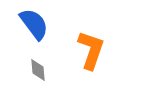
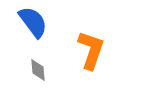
blue semicircle: moved 1 px left, 2 px up
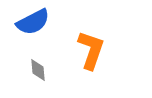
blue semicircle: rotated 100 degrees clockwise
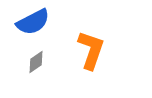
gray diamond: moved 2 px left, 8 px up; rotated 60 degrees clockwise
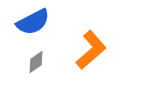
orange L-shape: rotated 30 degrees clockwise
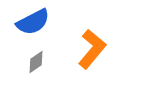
orange L-shape: moved 1 px right, 1 px up; rotated 9 degrees counterclockwise
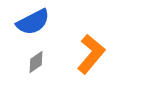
orange L-shape: moved 1 px left, 5 px down
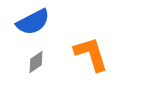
orange L-shape: rotated 57 degrees counterclockwise
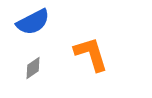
gray diamond: moved 3 px left, 6 px down
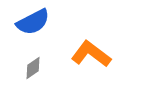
orange L-shape: rotated 36 degrees counterclockwise
